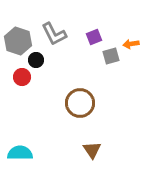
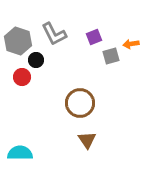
brown triangle: moved 5 px left, 10 px up
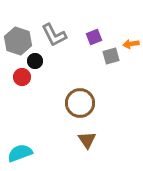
gray L-shape: moved 1 px down
black circle: moved 1 px left, 1 px down
cyan semicircle: rotated 20 degrees counterclockwise
